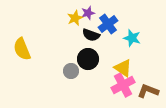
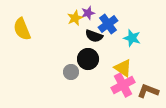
black semicircle: moved 3 px right, 1 px down
yellow semicircle: moved 20 px up
gray circle: moved 1 px down
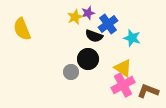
yellow star: moved 1 px up
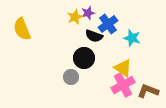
black circle: moved 4 px left, 1 px up
gray circle: moved 5 px down
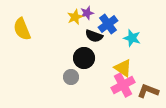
purple star: moved 1 px left
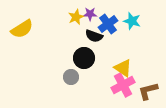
purple star: moved 3 px right, 1 px down; rotated 16 degrees clockwise
yellow star: moved 1 px right
yellow semicircle: rotated 100 degrees counterclockwise
cyan star: moved 17 px up
brown L-shape: rotated 35 degrees counterclockwise
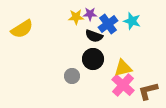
yellow star: rotated 21 degrees clockwise
black circle: moved 9 px right, 1 px down
yellow triangle: rotated 48 degrees counterclockwise
gray circle: moved 1 px right, 1 px up
pink cross: rotated 20 degrees counterclockwise
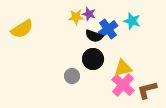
purple star: moved 1 px left; rotated 16 degrees clockwise
blue cross: moved 5 px down
brown L-shape: moved 1 px left, 1 px up
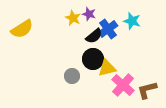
yellow star: moved 3 px left, 1 px down; rotated 28 degrees clockwise
black semicircle: rotated 60 degrees counterclockwise
yellow triangle: moved 16 px left
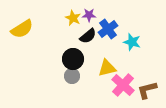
purple star: moved 1 px down; rotated 16 degrees counterclockwise
cyan star: moved 21 px down
black semicircle: moved 6 px left
black circle: moved 20 px left
